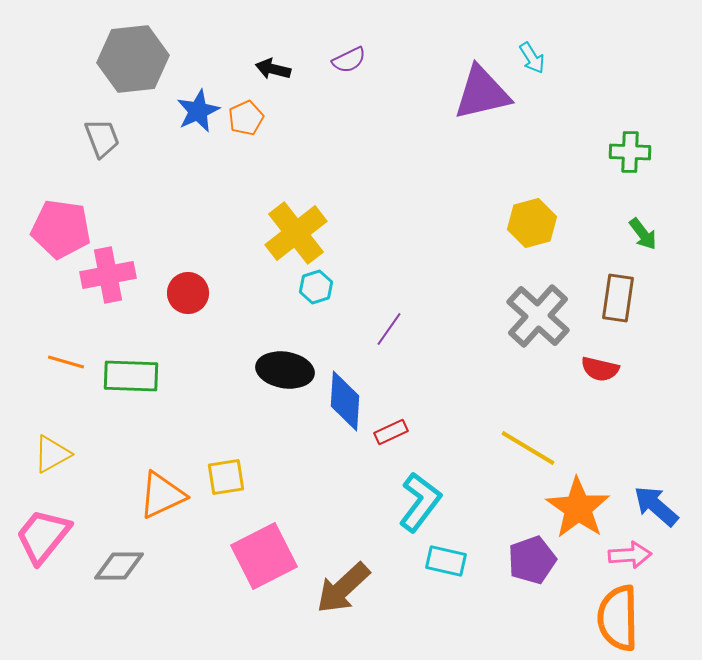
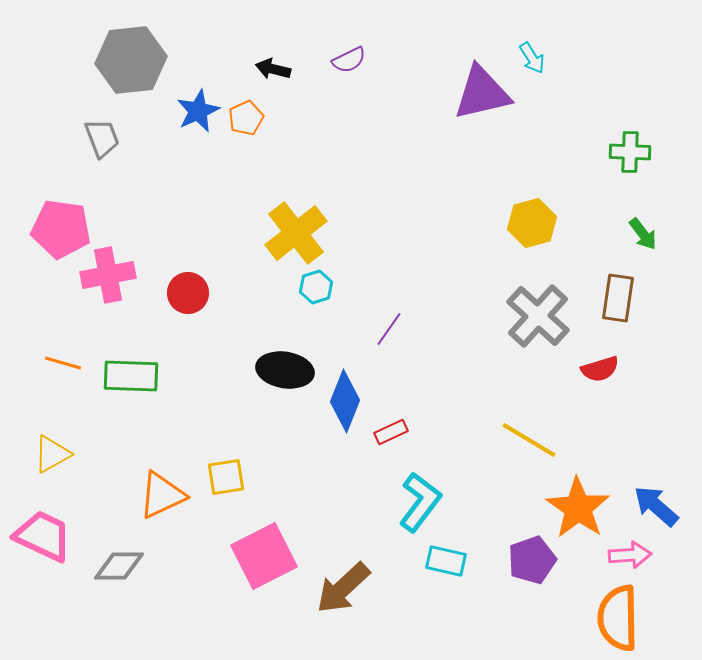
gray hexagon: moved 2 px left, 1 px down
orange line: moved 3 px left, 1 px down
red semicircle: rotated 30 degrees counterclockwise
blue diamond: rotated 18 degrees clockwise
yellow line: moved 1 px right, 8 px up
pink trapezoid: rotated 76 degrees clockwise
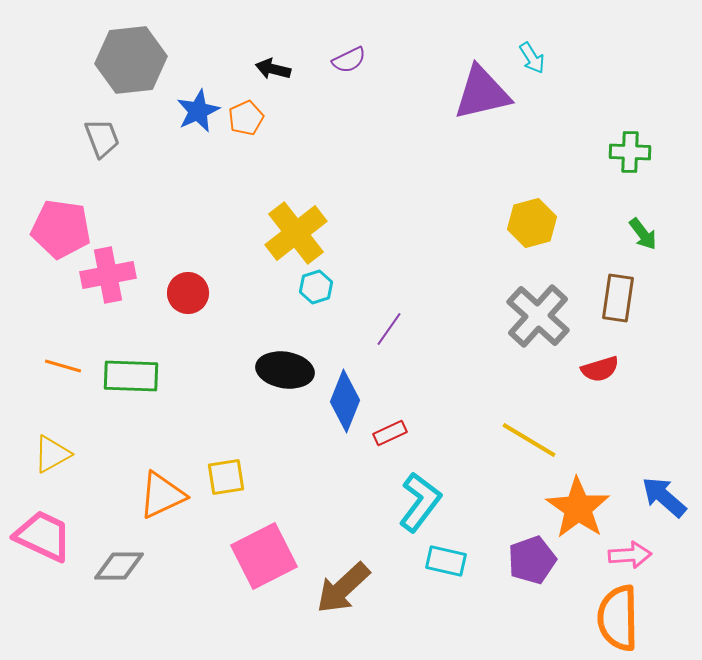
orange line: moved 3 px down
red rectangle: moved 1 px left, 1 px down
blue arrow: moved 8 px right, 9 px up
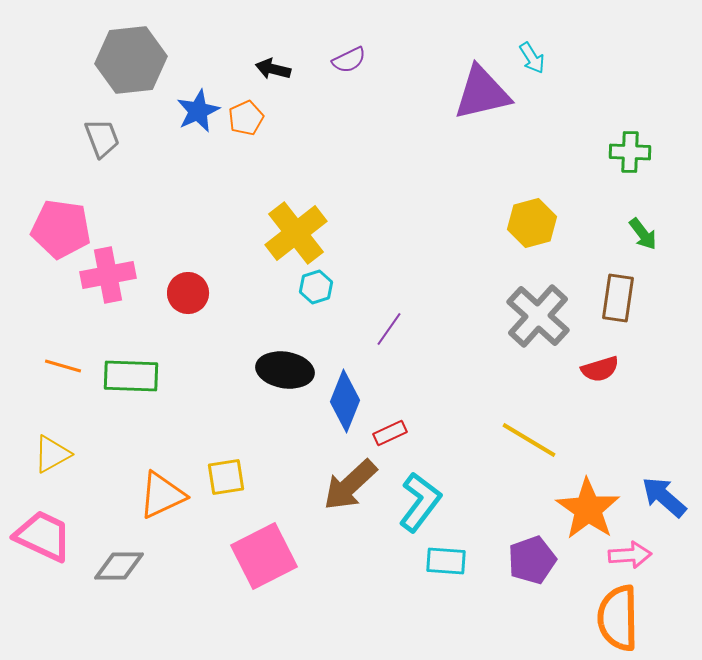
orange star: moved 10 px right, 1 px down
cyan rectangle: rotated 9 degrees counterclockwise
brown arrow: moved 7 px right, 103 px up
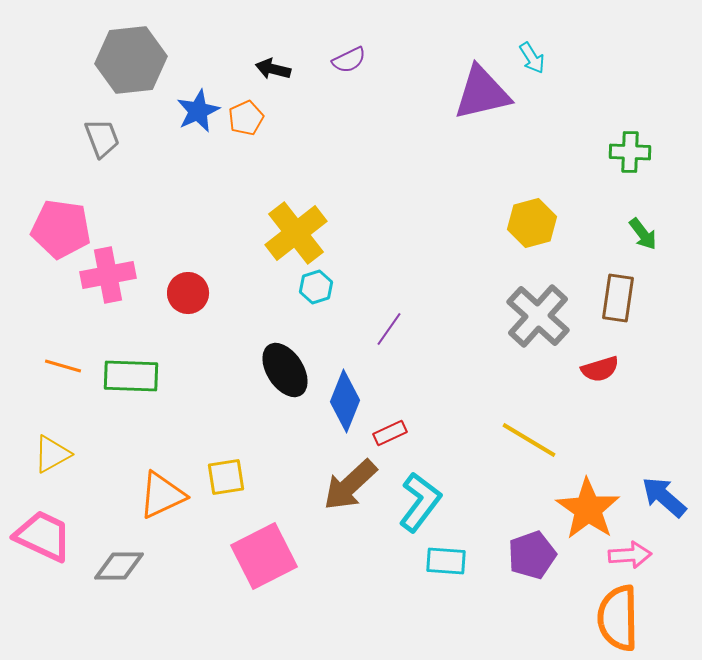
black ellipse: rotated 48 degrees clockwise
purple pentagon: moved 5 px up
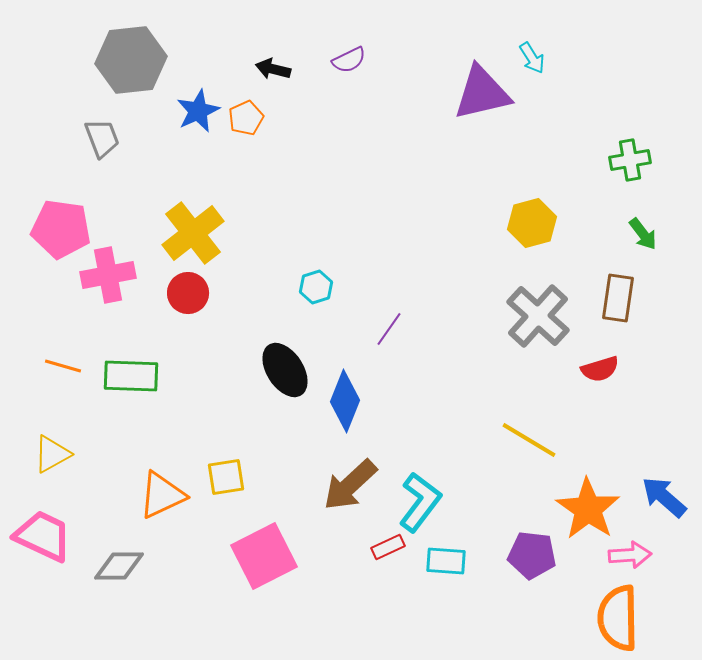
green cross: moved 8 px down; rotated 12 degrees counterclockwise
yellow cross: moved 103 px left
red rectangle: moved 2 px left, 114 px down
purple pentagon: rotated 27 degrees clockwise
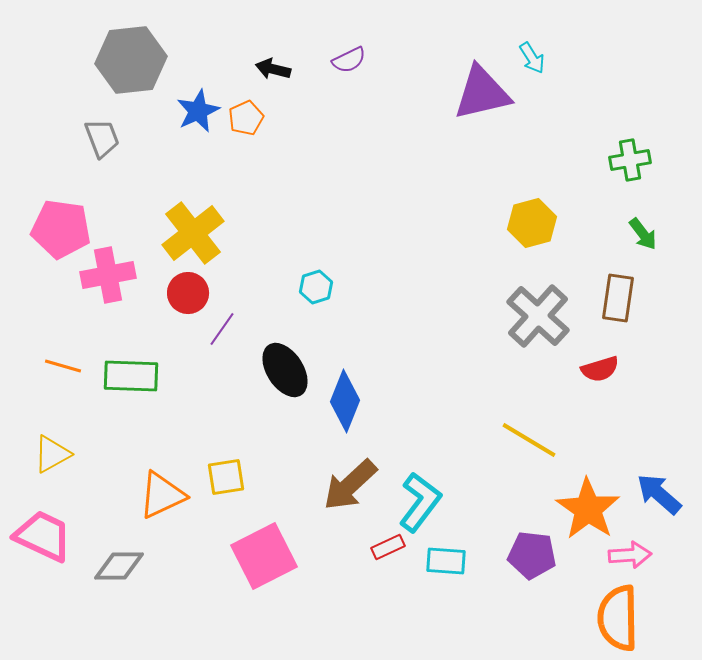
purple line: moved 167 px left
blue arrow: moved 5 px left, 3 px up
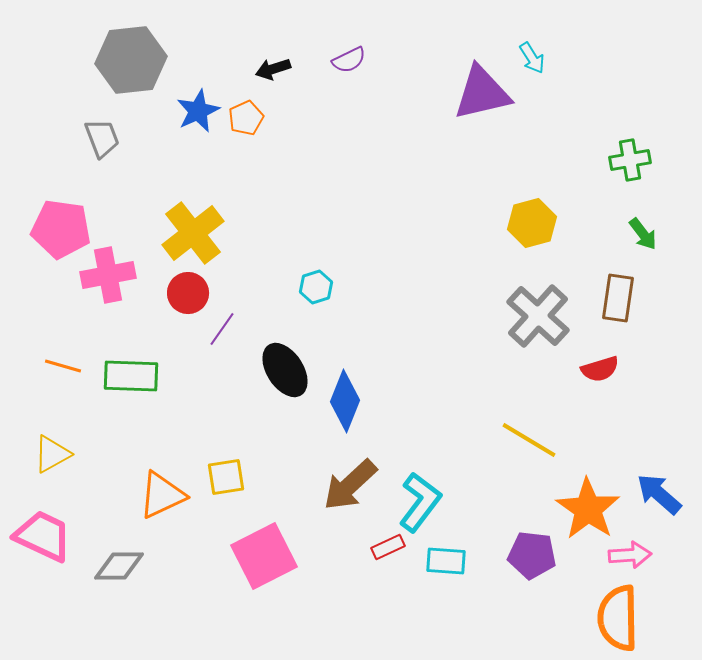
black arrow: rotated 32 degrees counterclockwise
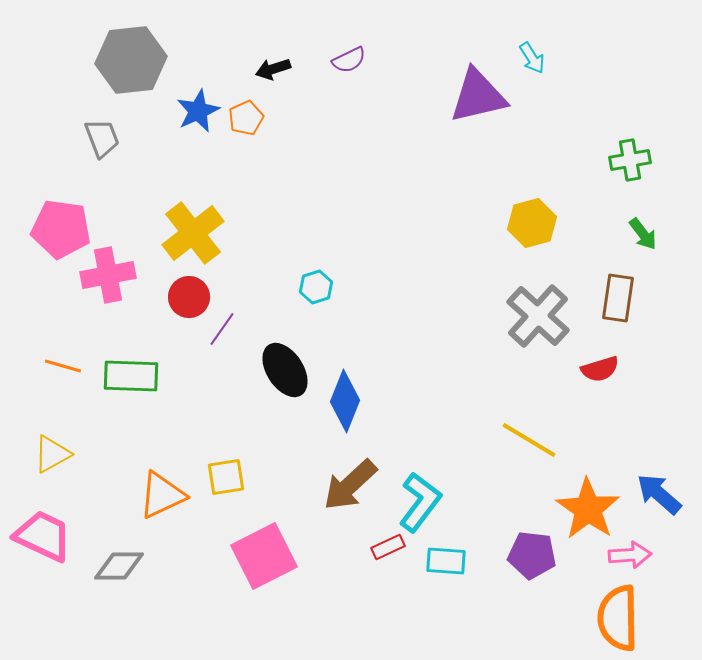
purple triangle: moved 4 px left, 3 px down
red circle: moved 1 px right, 4 px down
